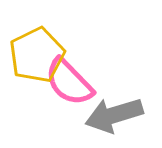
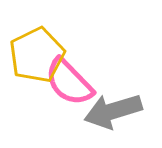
gray arrow: moved 1 px left, 4 px up
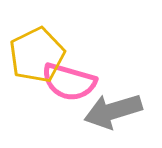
pink semicircle: rotated 30 degrees counterclockwise
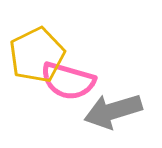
pink semicircle: moved 1 px left, 1 px up
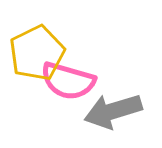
yellow pentagon: moved 2 px up
